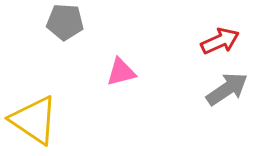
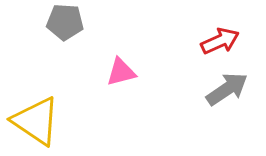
yellow triangle: moved 2 px right, 1 px down
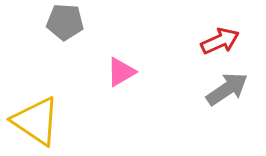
pink triangle: rotated 16 degrees counterclockwise
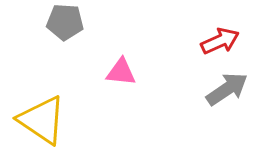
pink triangle: rotated 36 degrees clockwise
yellow triangle: moved 6 px right, 1 px up
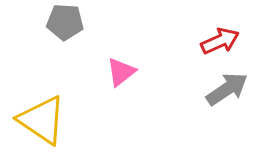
pink triangle: rotated 44 degrees counterclockwise
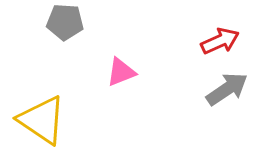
pink triangle: rotated 16 degrees clockwise
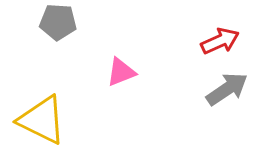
gray pentagon: moved 7 px left
yellow triangle: rotated 8 degrees counterclockwise
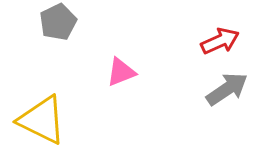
gray pentagon: rotated 30 degrees counterclockwise
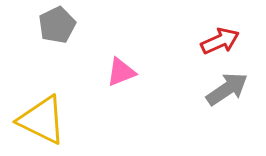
gray pentagon: moved 1 px left, 3 px down
